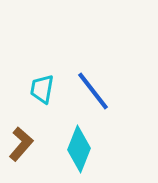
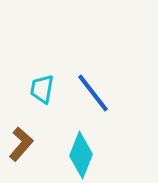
blue line: moved 2 px down
cyan diamond: moved 2 px right, 6 px down
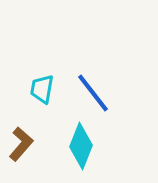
cyan diamond: moved 9 px up
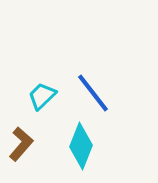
cyan trapezoid: moved 7 px down; rotated 36 degrees clockwise
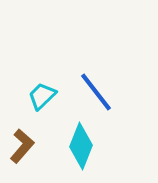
blue line: moved 3 px right, 1 px up
brown L-shape: moved 1 px right, 2 px down
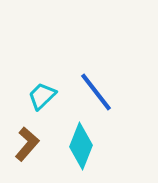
brown L-shape: moved 5 px right, 2 px up
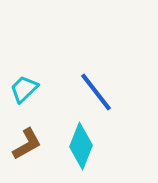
cyan trapezoid: moved 18 px left, 7 px up
brown L-shape: rotated 20 degrees clockwise
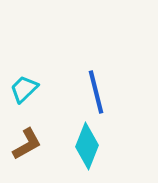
blue line: rotated 24 degrees clockwise
cyan diamond: moved 6 px right
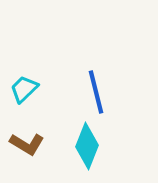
brown L-shape: rotated 60 degrees clockwise
